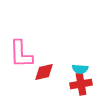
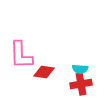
pink L-shape: moved 1 px down
red diamond: rotated 20 degrees clockwise
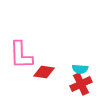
red cross: rotated 15 degrees counterclockwise
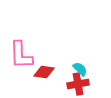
cyan semicircle: rotated 140 degrees counterclockwise
red cross: moved 3 px left; rotated 15 degrees clockwise
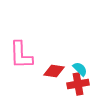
red diamond: moved 10 px right, 1 px up
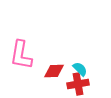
pink L-shape: rotated 12 degrees clockwise
red diamond: rotated 10 degrees counterclockwise
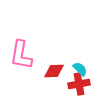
red cross: moved 1 px right
